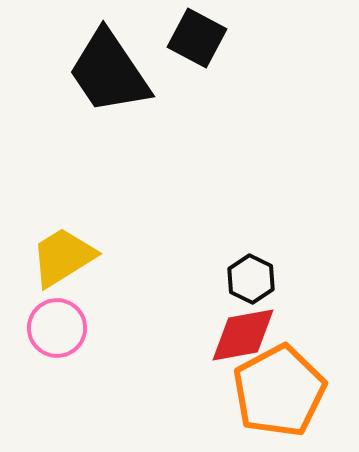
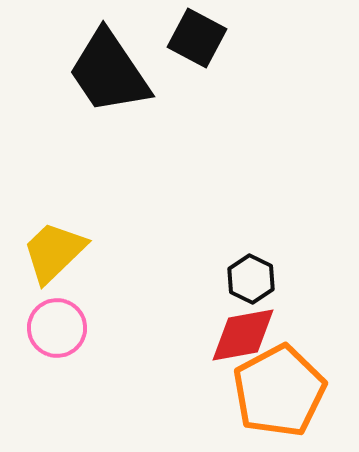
yellow trapezoid: moved 9 px left, 5 px up; rotated 12 degrees counterclockwise
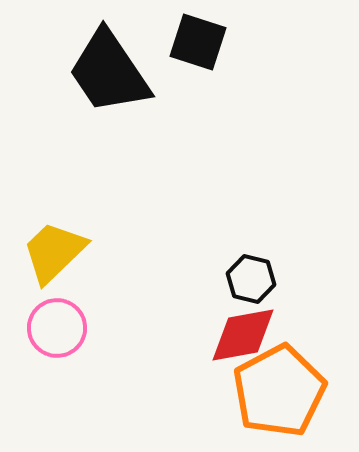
black square: moved 1 px right, 4 px down; rotated 10 degrees counterclockwise
black hexagon: rotated 12 degrees counterclockwise
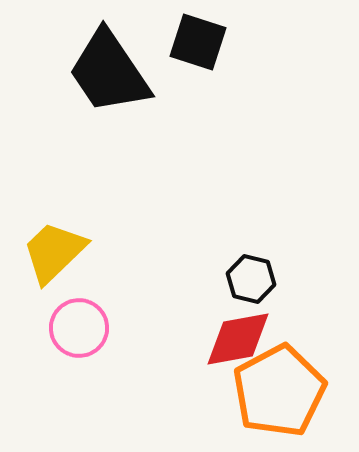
pink circle: moved 22 px right
red diamond: moved 5 px left, 4 px down
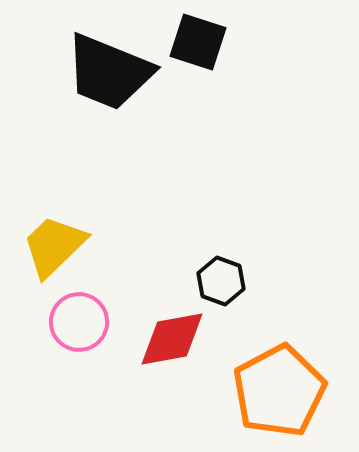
black trapezoid: rotated 34 degrees counterclockwise
yellow trapezoid: moved 6 px up
black hexagon: moved 30 px left, 2 px down; rotated 6 degrees clockwise
pink circle: moved 6 px up
red diamond: moved 66 px left
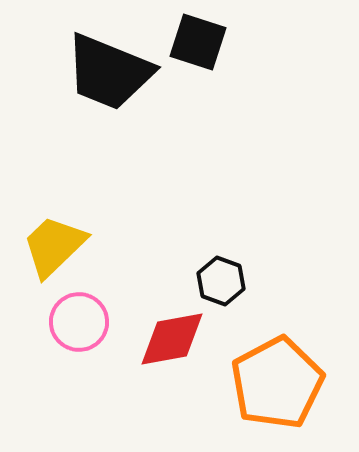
orange pentagon: moved 2 px left, 8 px up
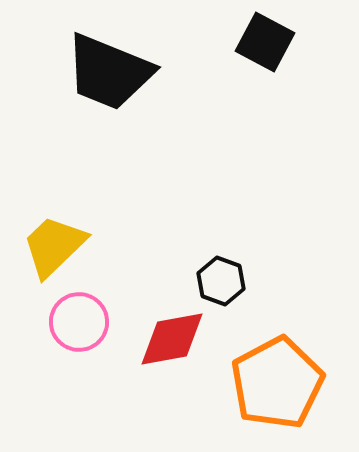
black square: moved 67 px right; rotated 10 degrees clockwise
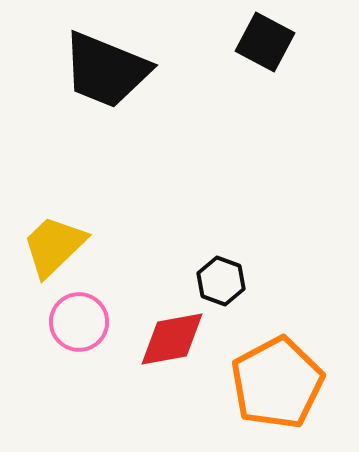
black trapezoid: moved 3 px left, 2 px up
